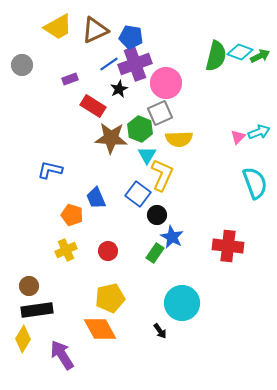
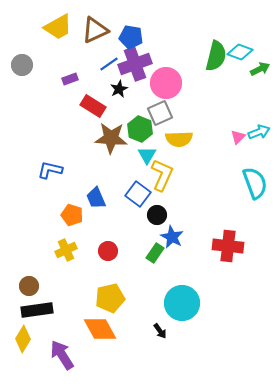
green arrow: moved 13 px down
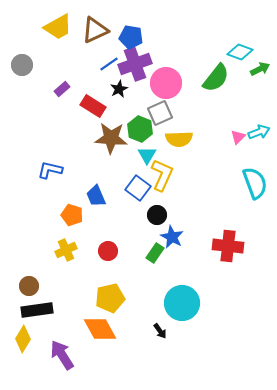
green semicircle: moved 22 px down; rotated 24 degrees clockwise
purple rectangle: moved 8 px left, 10 px down; rotated 21 degrees counterclockwise
blue square: moved 6 px up
blue trapezoid: moved 2 px up
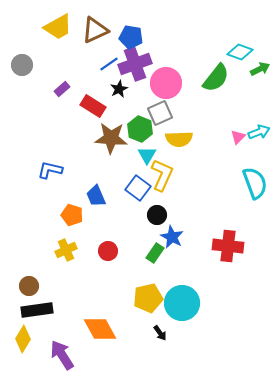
yellow pentagon: moved 38 px right
black arrow: moved 2 px down
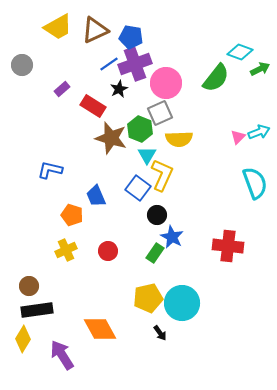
brown star: rotated 12 degrees clockwise
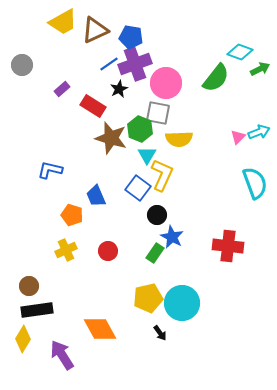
yellow trapezoid: moved 5 px right, 5 px up
gray square: moved 2 px left; rotated 35 degrees clockwise
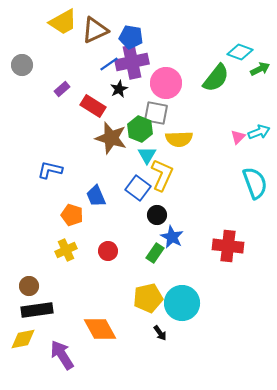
purple cross: moved 3 px left, 2 px up; rotated 8 degrees clockwise
gray square: moved 2 px left
yellow diamond: rotated 48 degrees clockwise
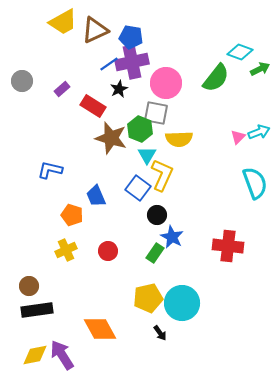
gray circle: moved 16 px down
yellow diamond: moved 12 px right, 16 px down
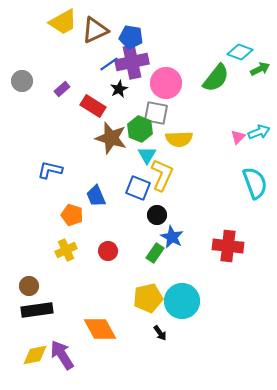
blue square: rotated 15 degrees counterclockwise
cyan circle: moved 2 px up
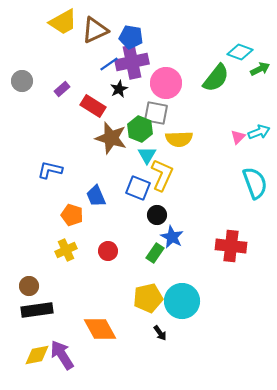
red cross: moved 3 px right
yellow diamond: moved 2 px right
